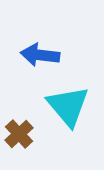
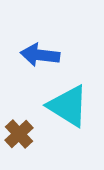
cyan triangle: rotated 18 degrees counterclockwise
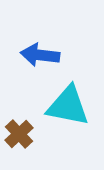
cyan triangle: rotated 21 degrees counterclockwise
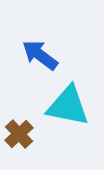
blue arrow: rotated 30 degrees clockwise
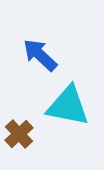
blue arrow: rotated 6 degrees clockwise
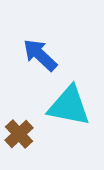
cyan triangle: moved 1 px right
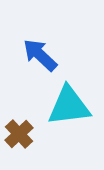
cyan triangle: rotated 18 degrees counterclockwise
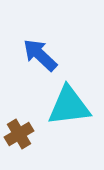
brown cross: rotated 12 degrees clockwise
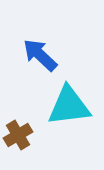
brown cross: moved 1 px left, 1 px down
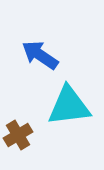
blue arrow: rotated 9 degrees counterclockwise
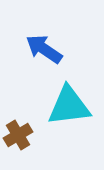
blue arrow: moved 4 px right, 6 px up
